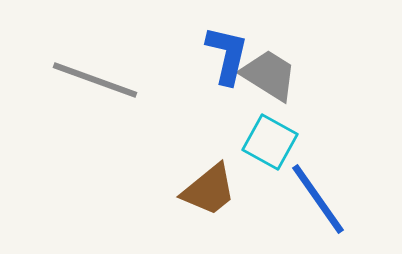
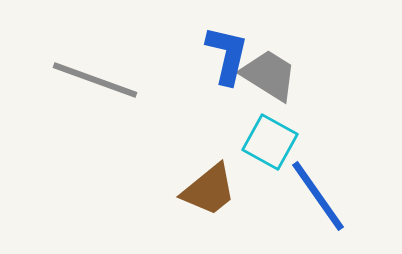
blue line: moved 3 px up
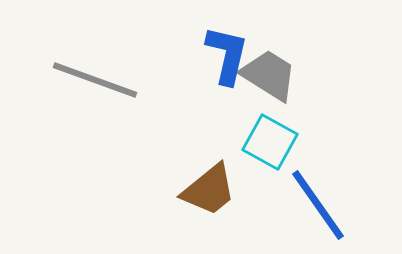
blue line: moved 9 px down
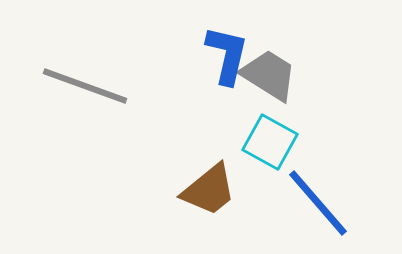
gray line: moved 10 px left, 6 px down
blue line: moved 2 px up; rotated 6 degrees counterclockwise
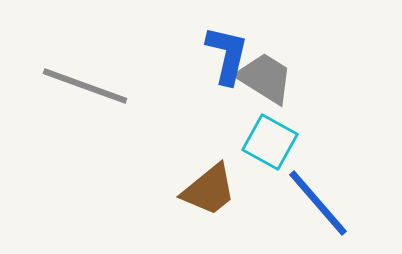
gray trapezoid: moved 4 px left, 3 px down
